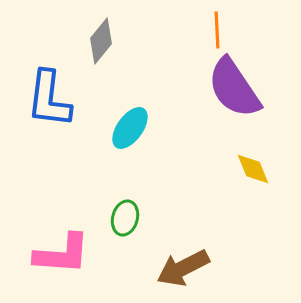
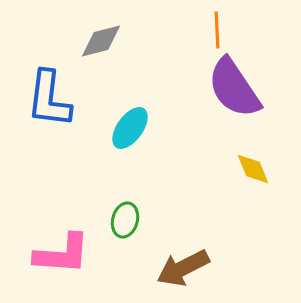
gray diamond: rotated 36 degrees clockwise
green ellipse: moved 2 px down
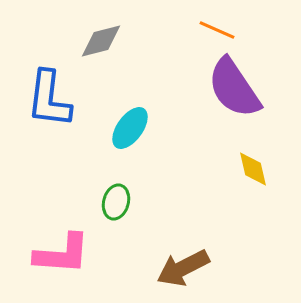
orange line: rotated 63 degrees counterclockwise
yellow diamond: rotated 9 degrees clockwise
green ellipse: moved 9 px left, 18 px up
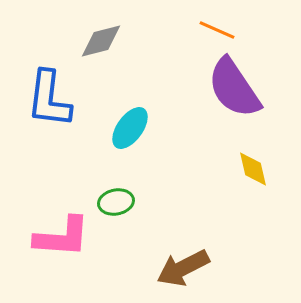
green ellipse: rotated 64 degrees clockwise
pink L-shape: moved 17 px up
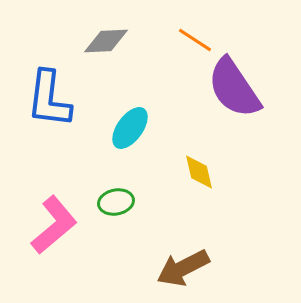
orange line: moved 22 px left, 10 px down; rotated 9 degrees clockwise
gray diamond: moved 5 px right; rotated 12 degrees clockwise
yellow diamond: moved 54 px left, 3 px down
pink L-shape: moved 8 px left, 12 px up; rotated 44 degrees counterclockwise
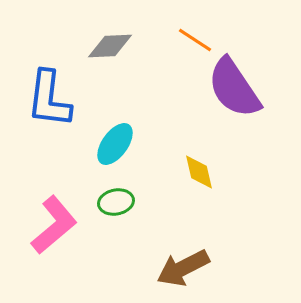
gray diamond: moved 4 px right, 5 px down
cyan ellipse: moved 15 px left, 16 px down
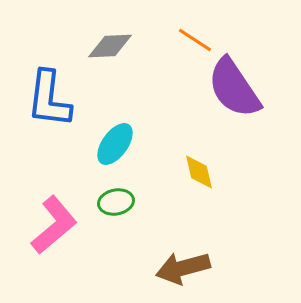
brown arrow: rotated 12 degrees clockwise
